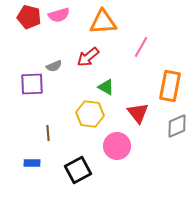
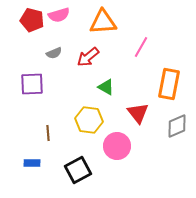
red pentagon: moved 3 px right, 3 px down
gray semicircle: moved 13 px up
orange rectangle: moved 1 px left, 2 px up
yellow hexagon: moved 1 px left, 6 px down
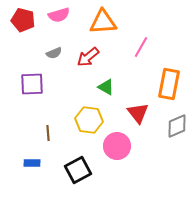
red pentagon: moved 9 px left
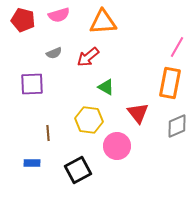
pink line: moved 36 px right
orange rectangle: moved 1 px right, 1 px up
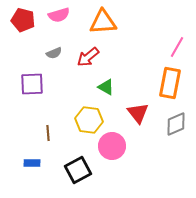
gray diamond: moved 1 px left, 2 px up
pink circle: moved 5 px left
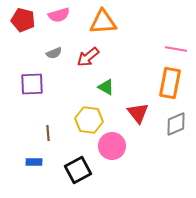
pink line: moved 1 px left, 2 px down; rotated 70 degrees clockwise
blue rectangle: moved 2 px right, 1 px up
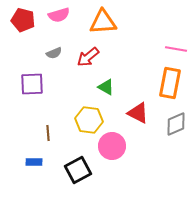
red triangle: rotated 25 degrees counterclockwise
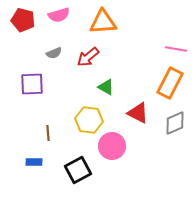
orange rectangle: rotated 16 degrees clockwise
gray diamond: moved 1 px left, 1 px up
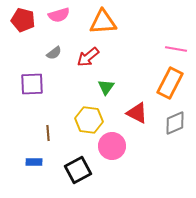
gray semicircle: rotated 14 degrees counterclockwise
green triangle: rotated 36 degrees clockwise
red triangle: moved 1 px left
